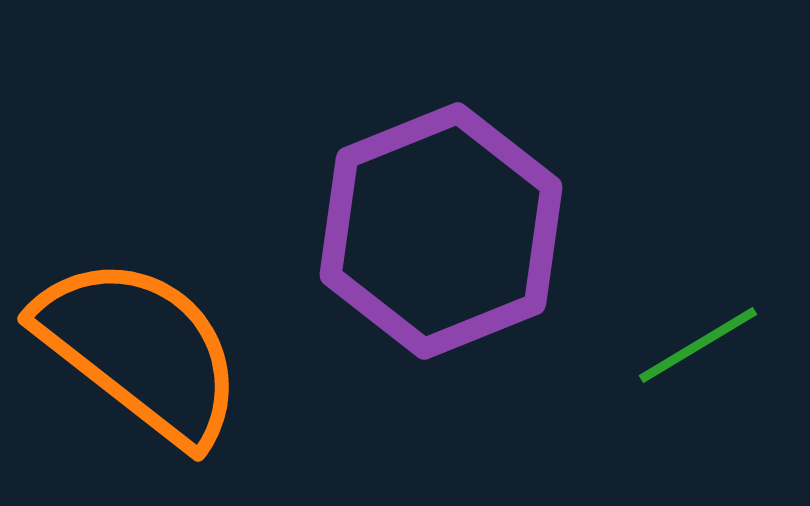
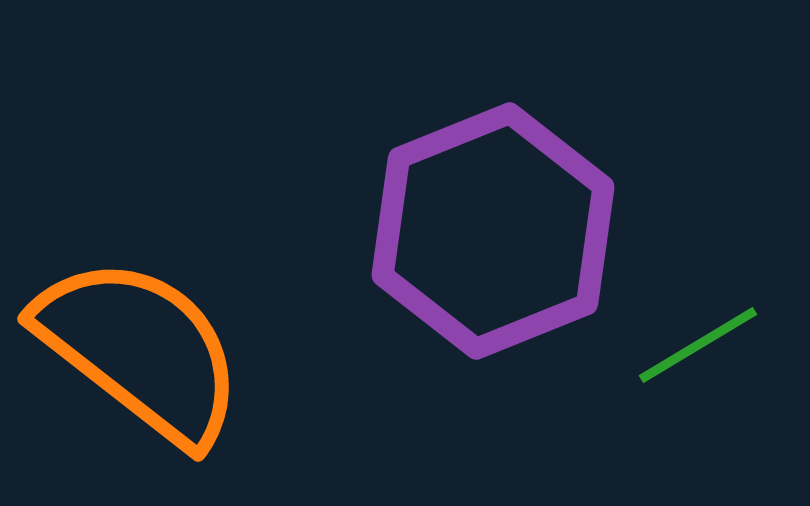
purple hexagon: moved 52 px right
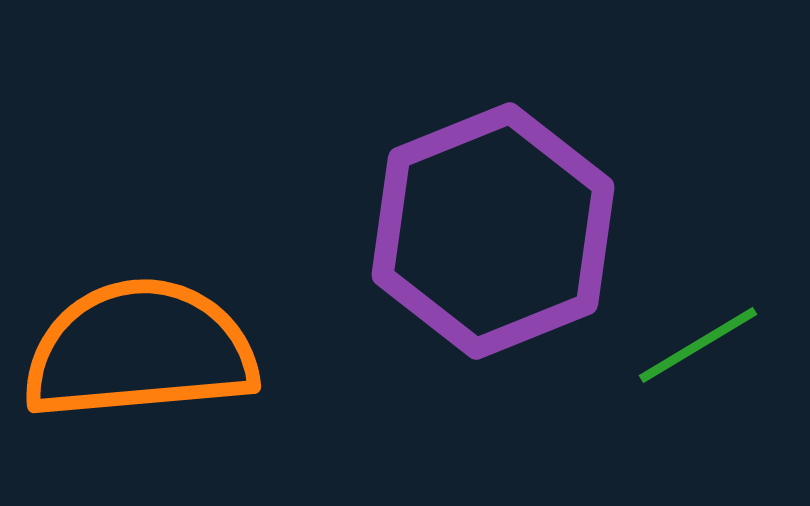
orange semicircle: rotated 43 degrees counterclockwise
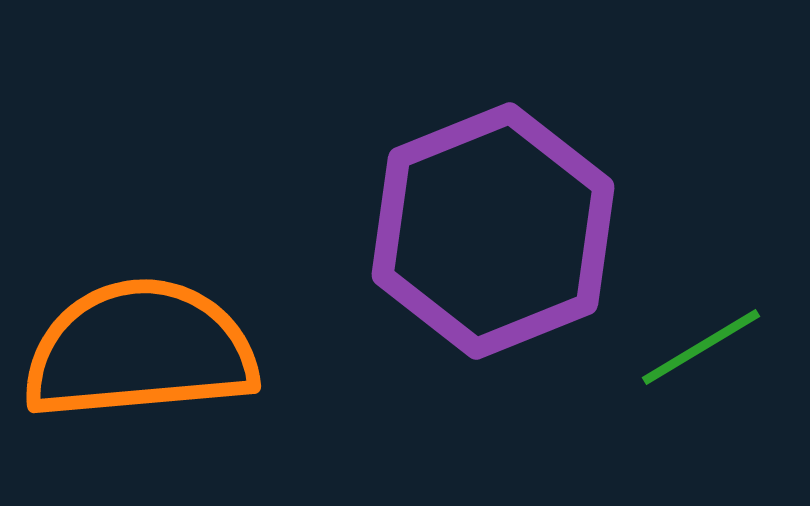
green line: moved 3 px right, 2 px down
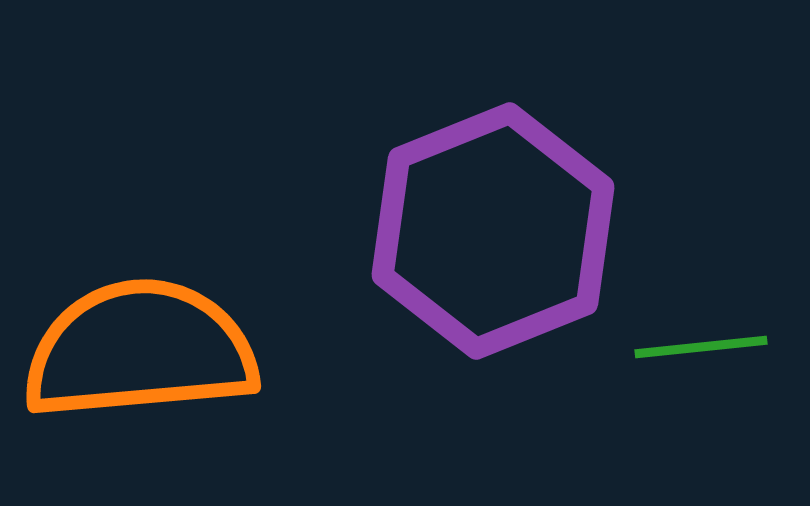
green line: rotated 25 degrees clockwise
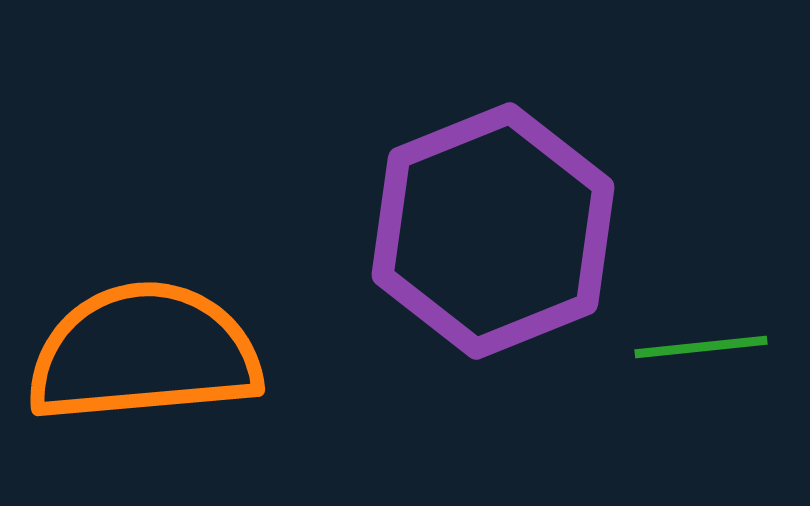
orange semicircle: moved 4 px right, 3 px down
